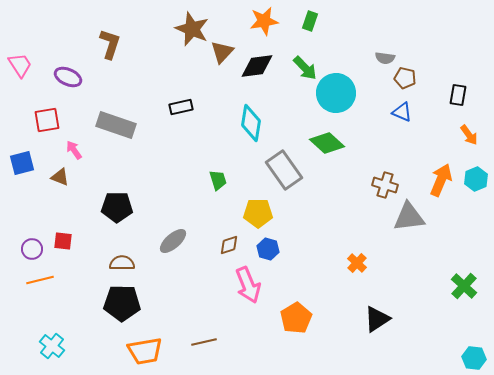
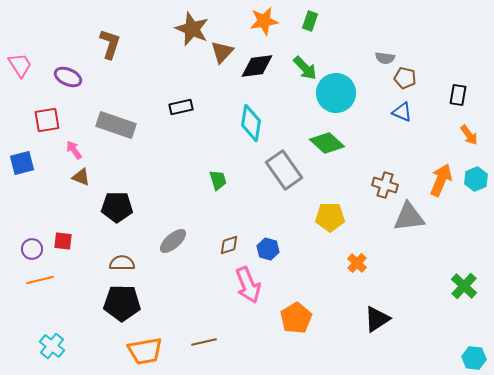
brown triangle at (60, 177): moved 21 px right
yellow pentagon at (258, 213): moved 72 px right, 4 px down
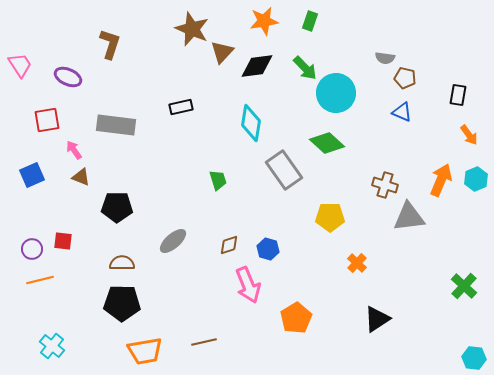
gray rectangle at (116, 125): rotated 12 degrees counterclockwise
blue square at (22, 163): moved 10 px right, 12 px down; rotated 10 degrees counterclockwise
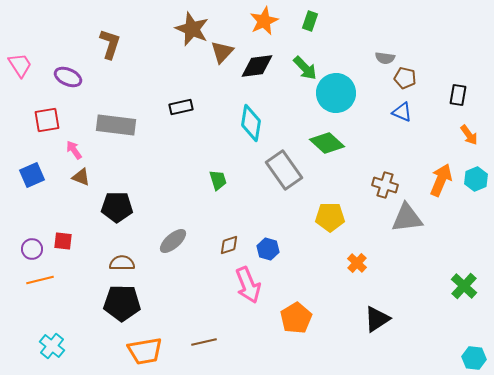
orange star at (264, 21): rotated 16 degrees counterclockwise
gray triangle at (409, 217): moved 2 px left, 1 px down
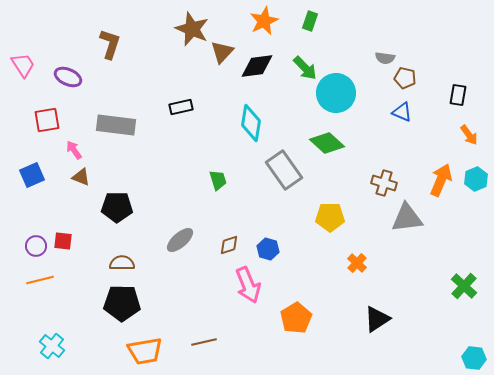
pink trapezoid at (20, 65): moved 3 px right
brown cross at (385, 185): moved 1 px left, 2 px up
gray ellipse at (173, 241): moved 7 px right, 1 px up
purple circle at (32, 249): moved 4 px right, 3 px up
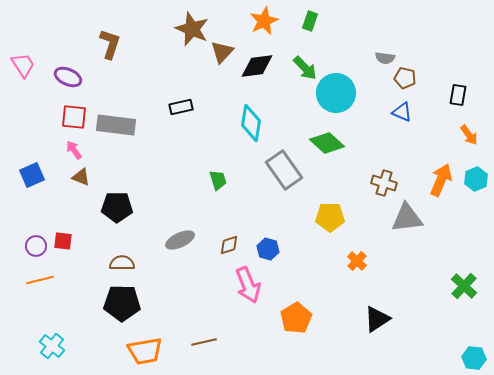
red square at (47, 120): moved 27 px right, 3 px up; rotated 16 degrees clockwise
gray ellipse at (180, 240): rotated 16 degrees clockwise
orange cross at (357, 263): moved 2 px up
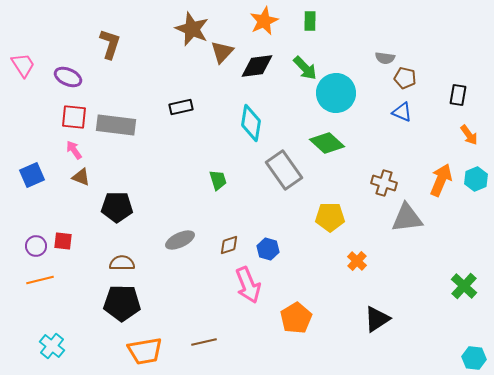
green rectangle at (310, 21): rotated 18 degrees counterclockwise
